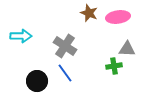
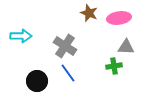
pink ellipse: moved 1 px right, 1 px down
gray triangle: moved 1 px left, 2 px up
blue line: moved 3 px right
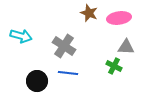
cyan arrow: rotated 15 degrees clockwise
gray cross: moved 1 px left
green cross: rotated 35 degrees clockwise
blue line: rotated 48 degrees counterclockwise
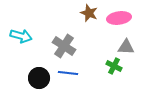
black circle: moved 2 px right, 3 px up
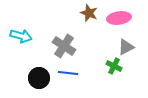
gray triangle: rotated 30 degrees counterclockwise
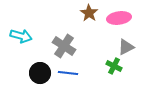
brown star: rotated 12 degrees clockwise
black circle: moved 1 px right, 5 px up
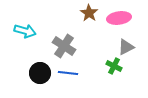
cyan arrow: moved 4 px right, 5 px up
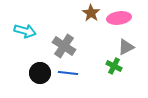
brown star: moved 2 px right
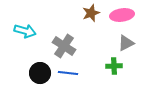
brown star: rotated 18 degrees clockwise
pink ellipse: moved 3 px right, 3 px up
gray triangle: moved 4 px up
green cross: rotated 28 degrees counterclockwise
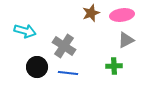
gray triangle: moved 3 px up
black circle: moved 3 px left, 6 px up
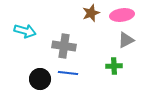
gray cross: rotated 25 degrees counterclockwise
black circle: moved 3 px right, 12 px down
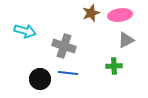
pink ellipse: moved 2 px left
gray cross: rotated 10 degrees clockwise
